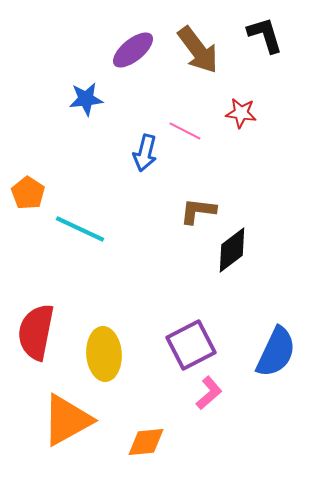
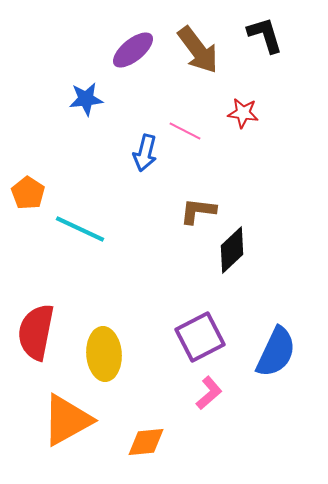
red star: moved 2 px right
black diamond: rotated 6 degrees counterclockwise
purple square: moved 9 px right, 8 px up
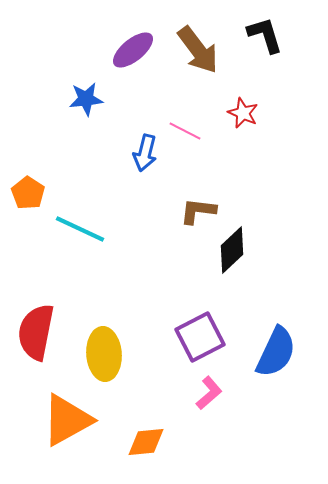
red star: rotated 16 degrees clockwise
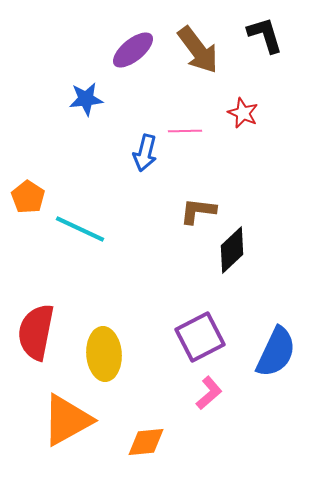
pink line: rotated 28 degrees counterclockwise
orange pentagon: moved 4 px down
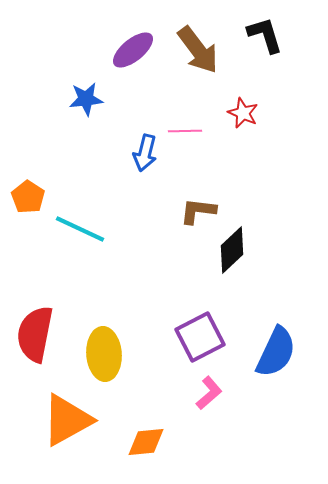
red semicircle: moved 1 px left, 2 px down
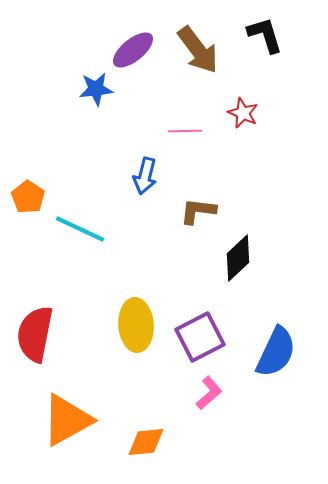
blue star: moved 10 px right, 10 px up
blue arrow: moved 23 px down
black diamond: moved 6 px right, 8 px down
yellow ellipse: moved 32 px right, 29 px up
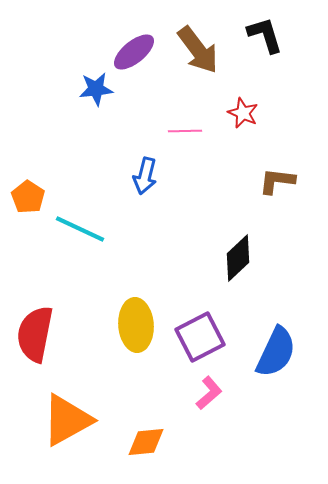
purple ellipse: moved 1 px right, 2 px down
brown L-shape: moved 79 px right, 30 px up
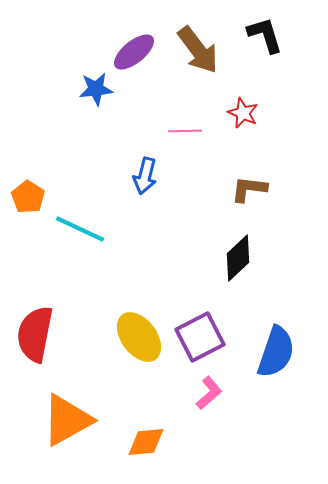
brown L-shape: moved 28 px left, 8 px down
yellow ellipse: moved 3 px right, 12 px down; rotated 33 degrees counterclockwise
blue semicircle: rotated 6 degrees counterclockwise
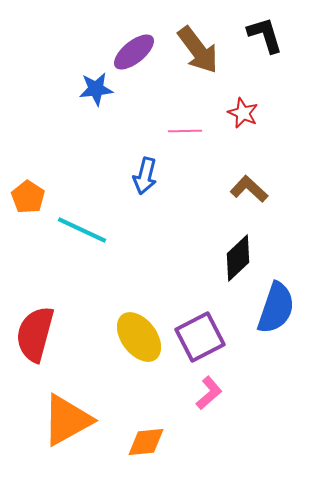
brown L-shape: rotated 36 degrees clockwise
cyan line: moved 2 px right, 1 px down
red semicircle: rotated 4 degrees clockwise
blue semicircle: moved 44 px up
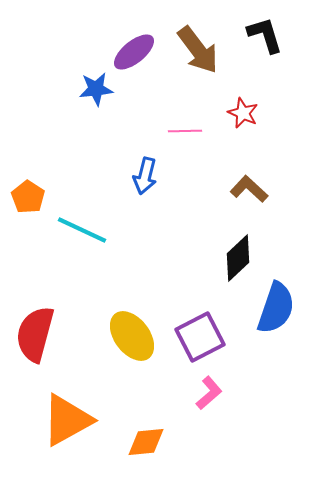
yellow ellipse: moved 7 px left, 1 px up
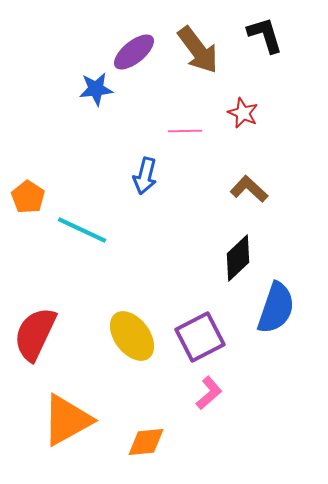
red semicircle: rotated 10 degrees clockwise
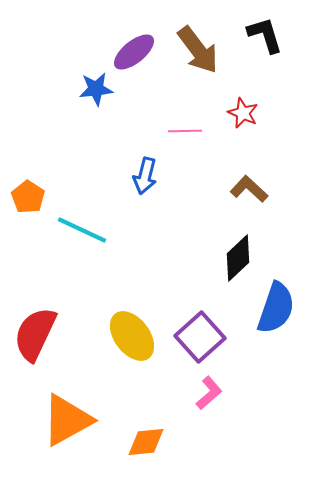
purple square: rotated 15 degrees counterclockwise
